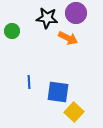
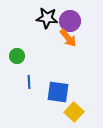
purple circle: moved 6 px left, 8 px down
green circle: moved 5 px right, 25 px down
orange arrow: rotated 24 degrees clockwise
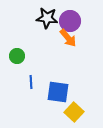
blue line: moved 2 px right
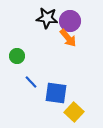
blue line: rotated 40 degrees counterclockwise
blue square: moved 2 px left, 1 px down
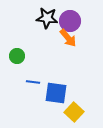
blue line: moved 2 px right; rotated 40 degrees counterclockwise
